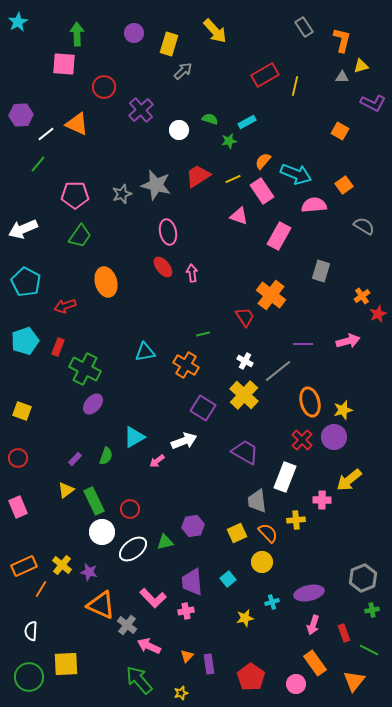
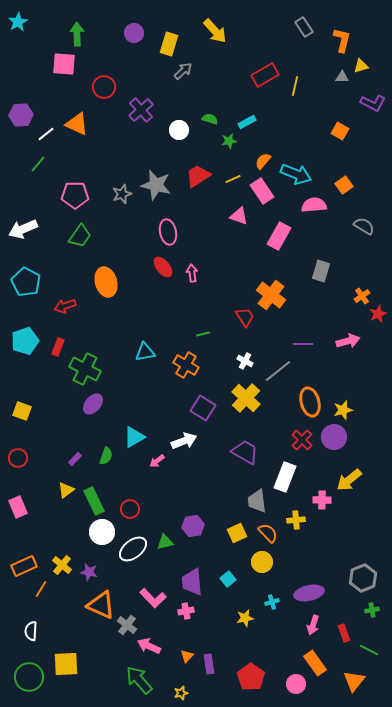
yellow cross at (244, 395): moved 2 px right, 3 px down
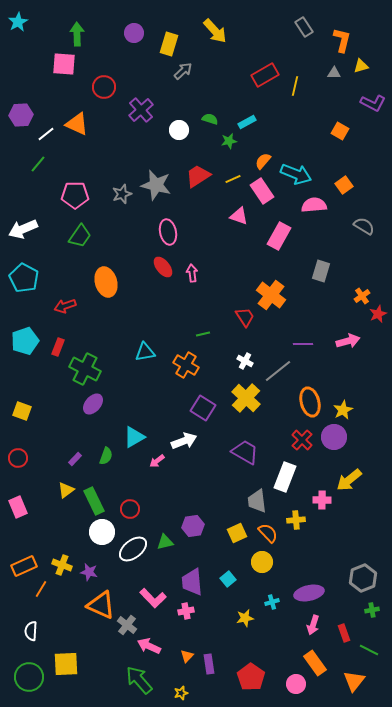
gray triangle at (342, 77): moved 8 px left, 4 px up
cyan pentagon at (26, 282): moved 2 px left, 4 px up
yellow star at (343, 410): rotated 12 degrees counterclockwise
yellow cross at (62, 565): rotated 18 degrees counterclockwise
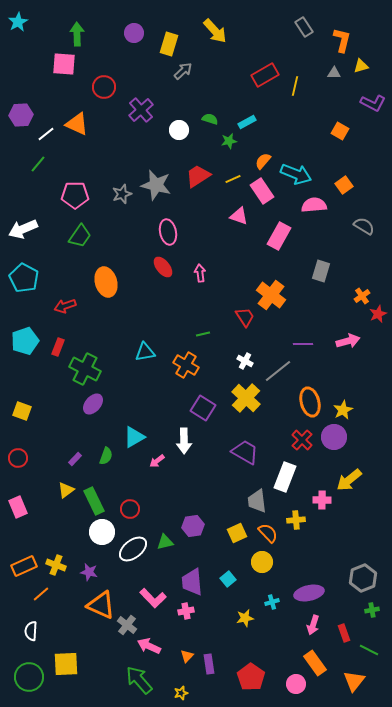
pink arrow at (192, 273): moved 8 px right
white arrow at (184, 441): rotated 110 degrees clockwise
yellow cross at (62, 565): moved 6 px left
orange line at (41, 589): moved 5 px down; rotated 18 degrees clockwise
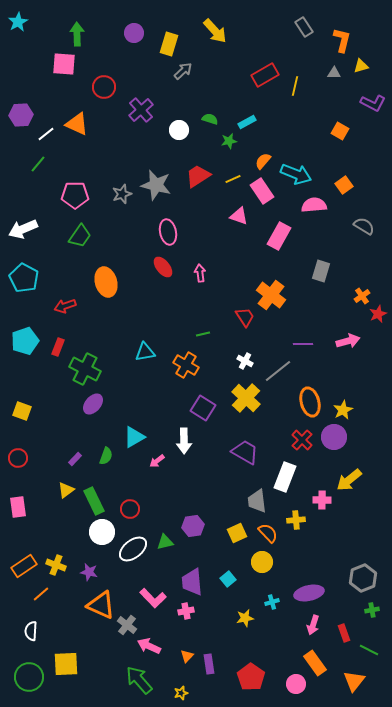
pink rectangle at (18, 507): rotated 15 degrees clockwise
orange rectangle at (24, 566): rotated 10 degrees counterclockwise
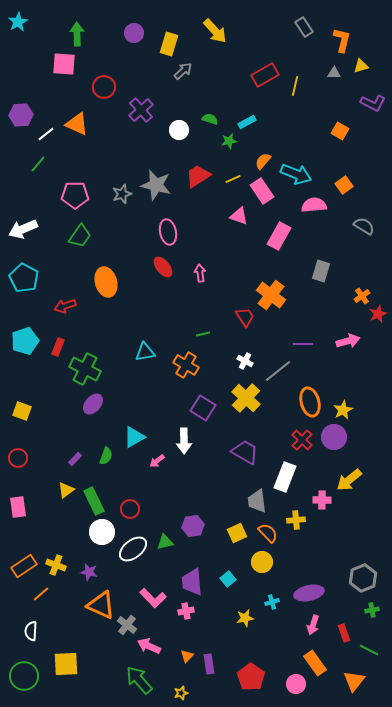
green circle at (29, 677): moved 5 px left, 1 px up
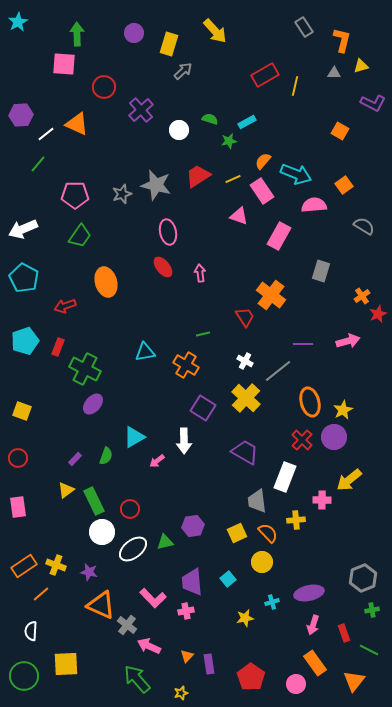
green arrow at (139, 680): moved 2 px left, 1 px up
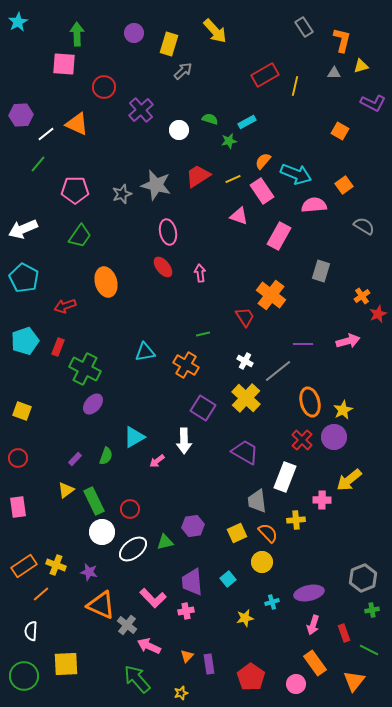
pink pentagon at (75, 195): moved 5 px up
